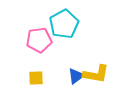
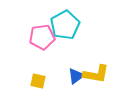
cyan pentagon: moved 1 px right, 1 px down
pink pentagon: moved 3 px right, 3 px up
yellow square: moved 2 px right, 3 px down; rotated 14 degrees clockwise
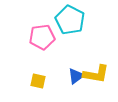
cyan pentagon: moved 5 px right, 5 px up; rotated 16 degrees counterclockwise
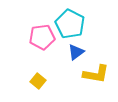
cyan pentagon: moved 4 px down
blue triangle: moved 24 px up
yellow square: rotated 28 degrees clockwise
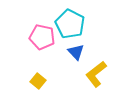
pink pentagon: rotated 20 degrees clockwise
blue triangle: rotated 36 degrees counterclockwise
yellow L-shape: rotated 132 degrees clockwise
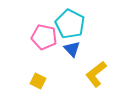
pink pentagon: moved 2 px right
blue triangle: moved 4 px left, 3 px up
yellow square: rotated 14 degrees counterclockwise
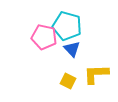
cyan pentagon: moved 3 px left, 2 px down; rotated 12 degrees counterclockwise
yellow L-shape: rotated 36 degrees clockwise
yellow square: moved 30 px right
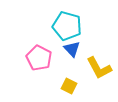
pink pentagon: moved 5 px left, 21 px down; rotated 15 degrees clockwise
yellow L-shape: moved 3 px right, 6 px up; rotated 116 degrees counterclockwise
yellow square: moved 1 px right, 5 px down
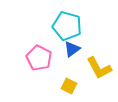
blue triangle: rotated 36 degrees clockwise
